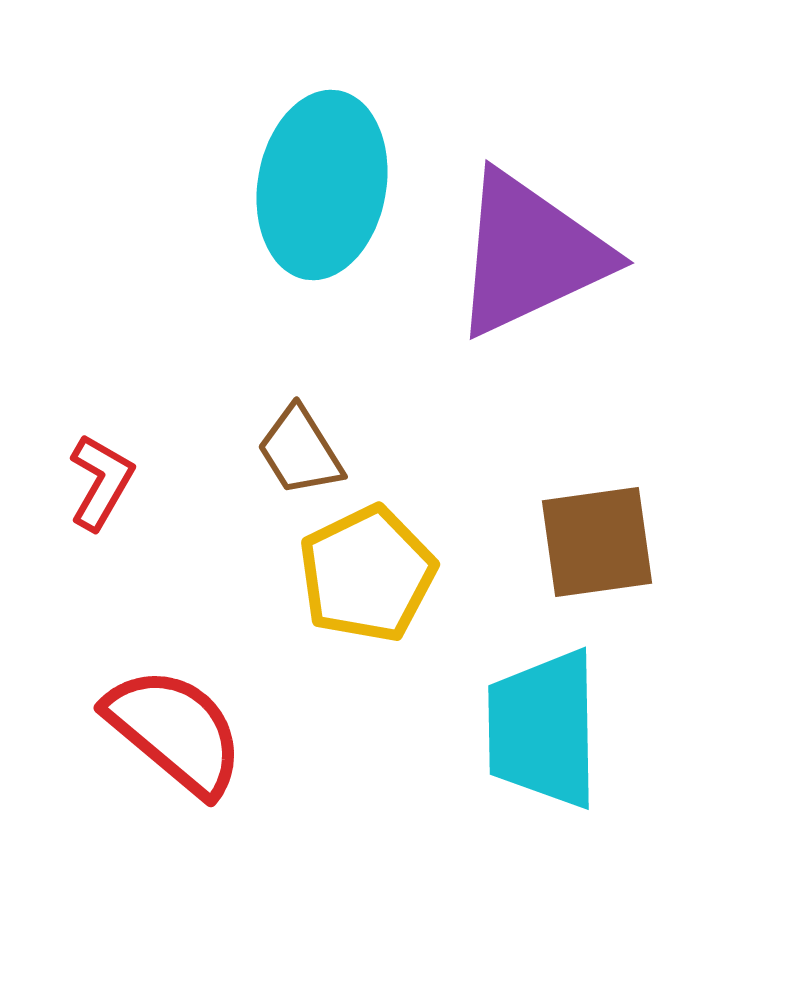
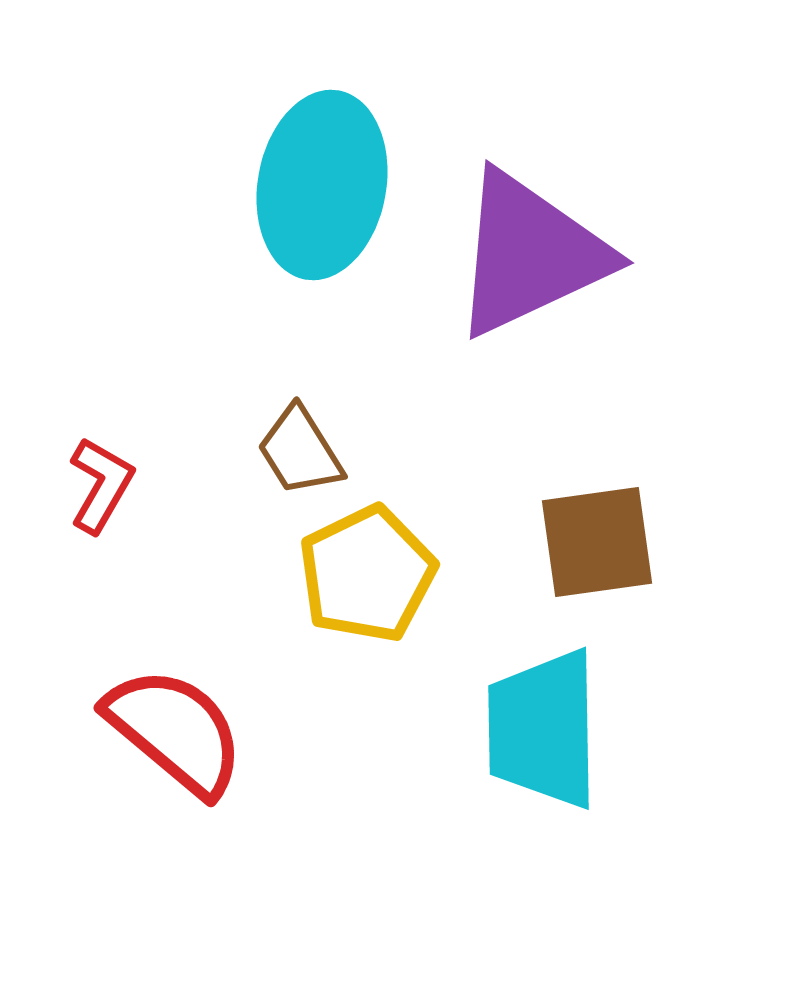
red L-shape: moved 3 px down
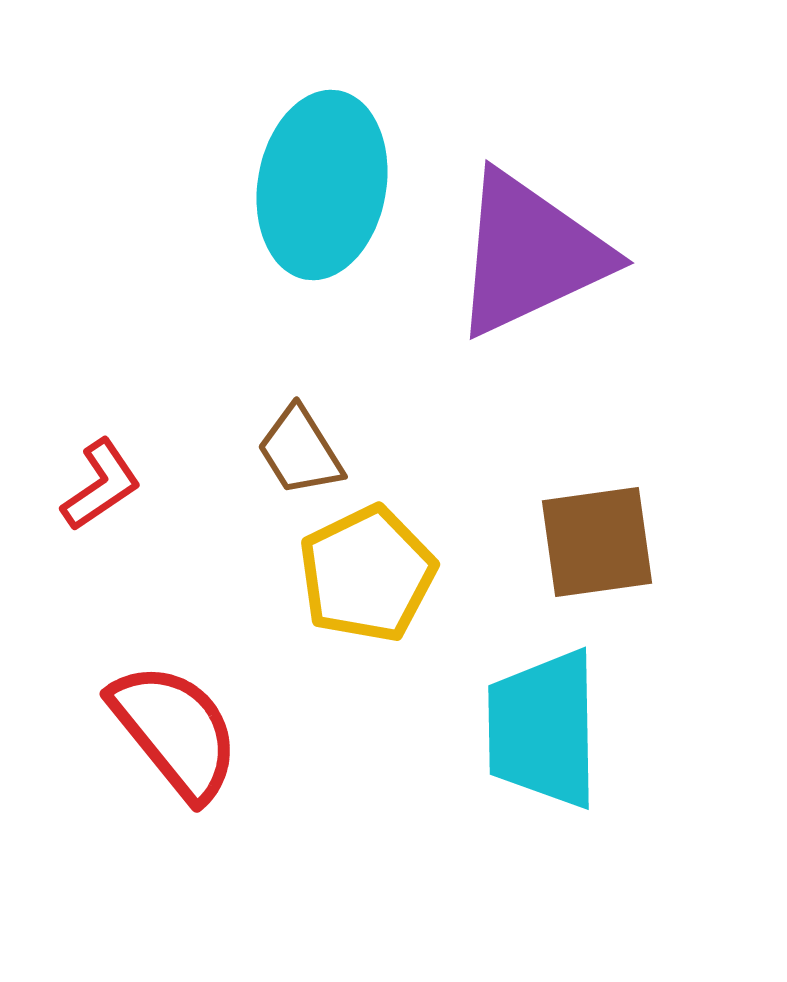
red L-shape: rotated 26 degrees clockwise
red semicircle: rotated 11 degrees clockwise
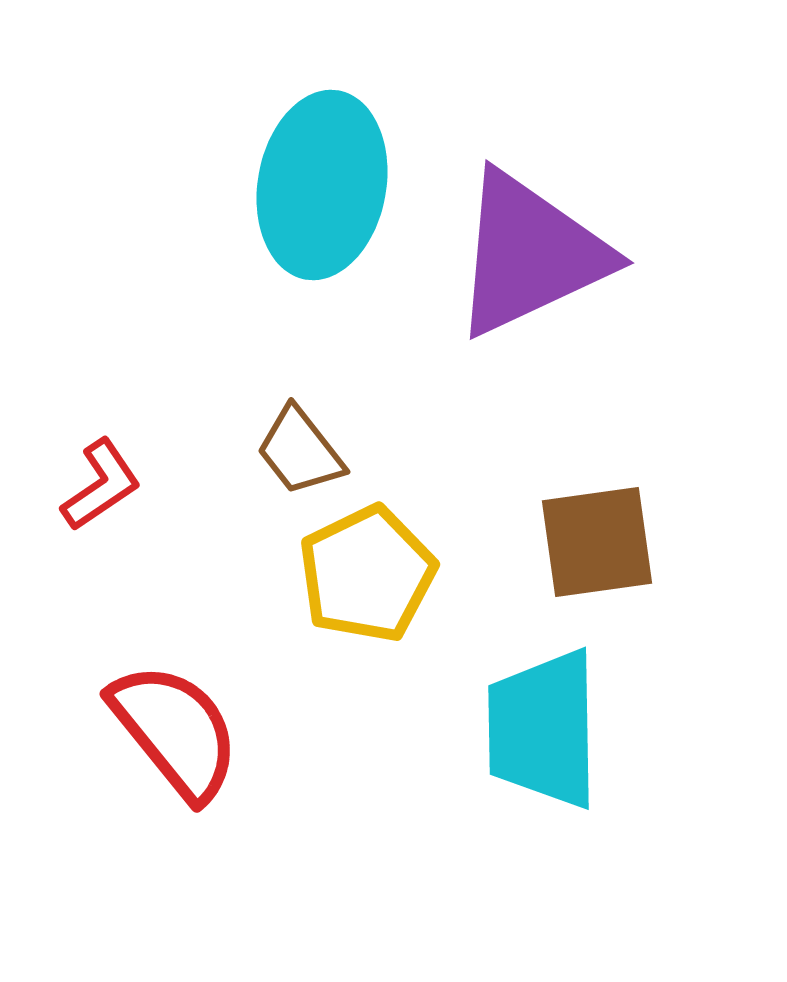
brown trapezoid: rotated 6 degrees counterclockwise
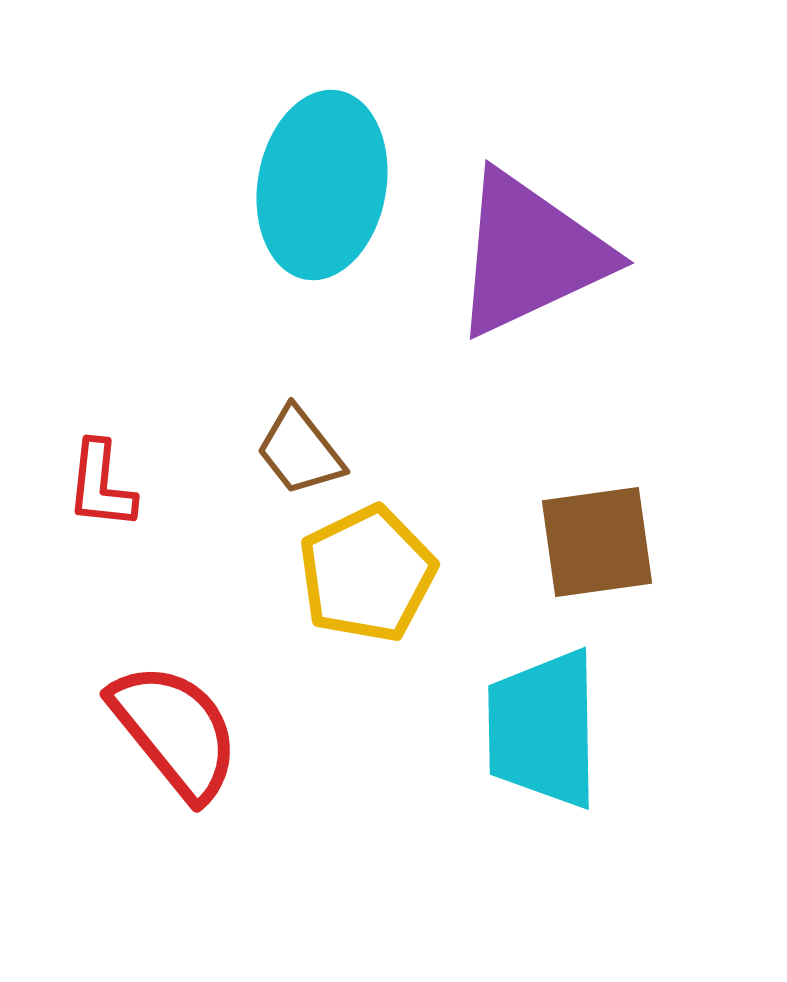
red L-shape: rotated 130 degrees clockwise
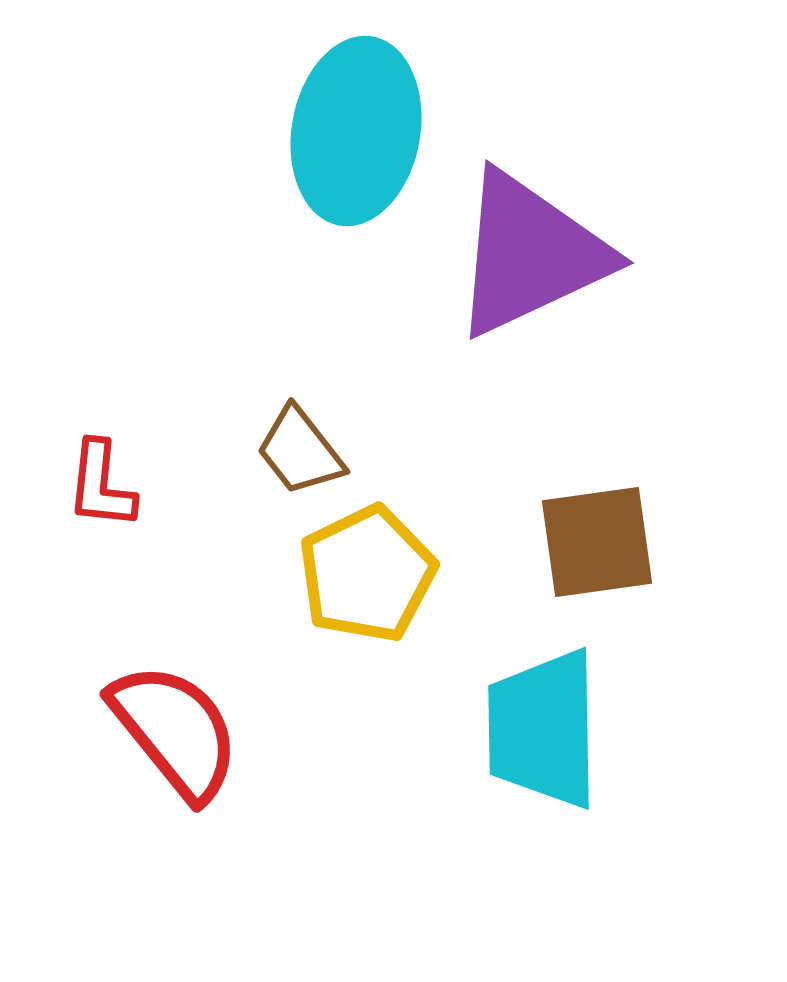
cyan ellipse: moved 34 px right, 54 px up
